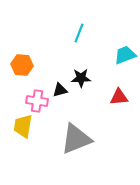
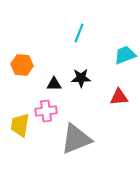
black triangle: moved 6 px left, 6 px up; rotated 14 degrees clockwise
pink cross: moved 9 px right, 10 px down; rotated 15 degrees counterclockwise
yellow trapezoid: moved 3 px left, 1 px up
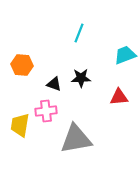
black triangle: rotated 21 degrees clockwise
gray triangle: rotated 12 degrees clockwise
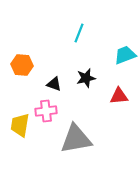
black star: moved 5 px right; rotated 12 degrees counterclockwise
red triangle: moved 1 px up
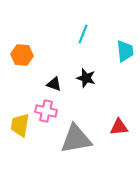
cyan line: moved 4 px right, 1 px down
cyan trapezoid: moved 4 px up; rotated 105 degrees clockwise
orange hexagon: moved 10 px up
black star: rotated 30 degrees clockwise
red triangle: moved 31 px down
pink cross: rotated 20 degrees clockwise
